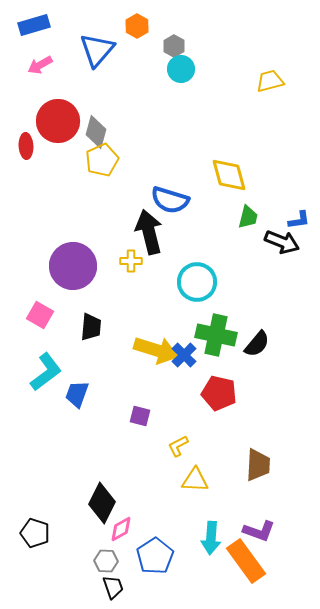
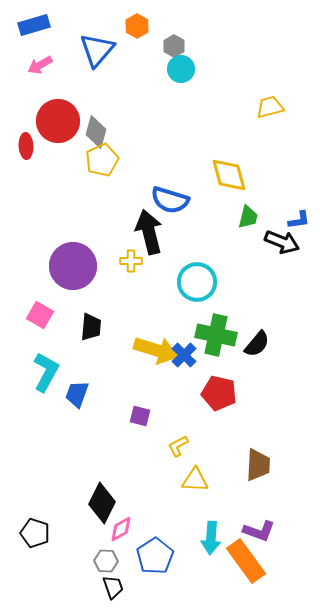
yellow trapezoid at (270, 81): moved 26 px down
cyan L-shape at (46, 372): rotated 24 degrees counterclockwise
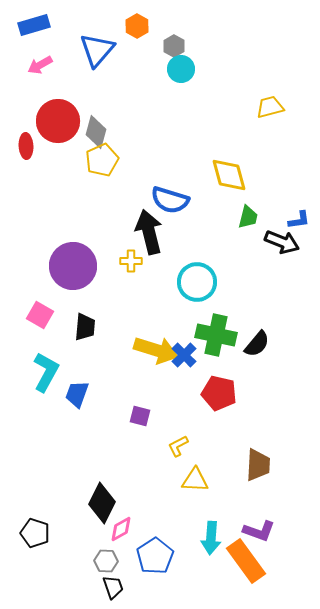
black trapezoid at (91, 327): moved 6 px left
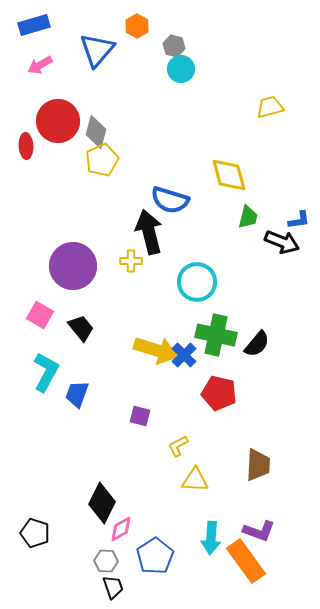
gray hexagon at (174, 46): rotated 15 degrees counterclockwise
black trapezoid at (85, 327): moved 4 px left, 1 px down; rotated 44 degrees counterclockwise
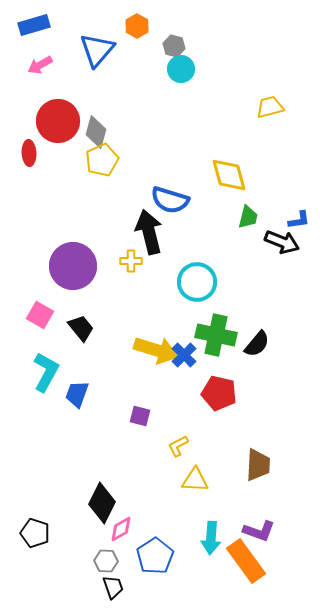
red ellipse at (26, 146): moved 3 px right, 7 px down
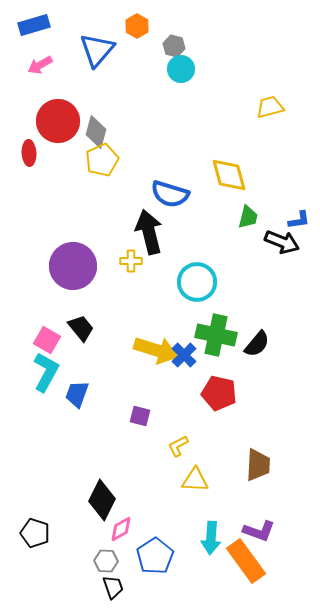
blue semicircle at (170, 200): moved 6 px up
pink square at (40, 315): moved 7 px right, 25 px down
black diamond at (102, 503): moved 3 px up
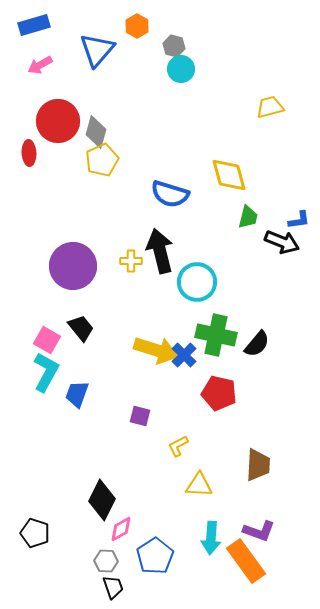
black arrow at (149, 232): moved 11 px right, 19 px down
yellow triangle at (195, 480): moved 4 px right, 5 px down
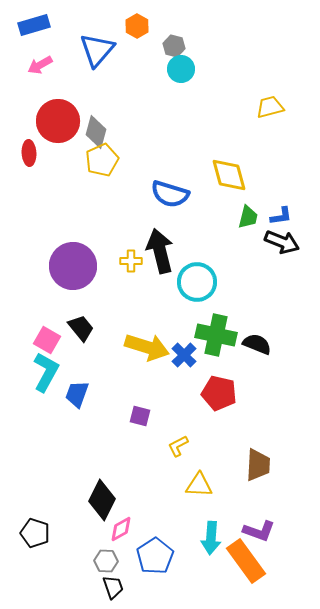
blue L-shape at (299, 220): moved 18 px left, 4 px up
black semicircle at (257, 344): rotated 108 degrees counterclockwise
yellow arrow at (156, 350): moved 9 px left, 3 px up
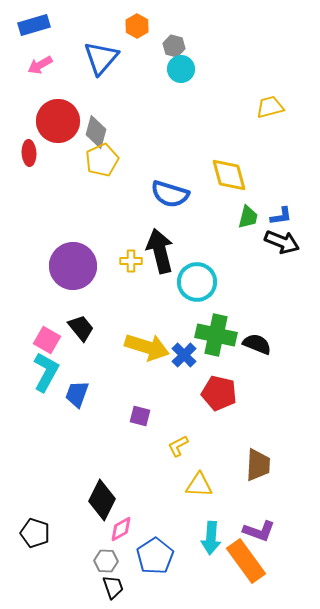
blue triangle at (97, 50): moved 4 px right, 8 px down
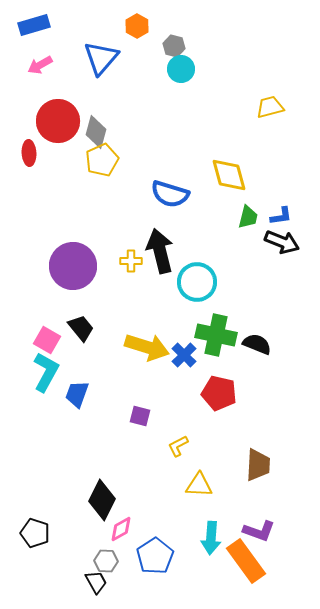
black trapezoid at (113, 587): moved 17 px left, 5 px up; rotated 10 degrees counterclockwise
